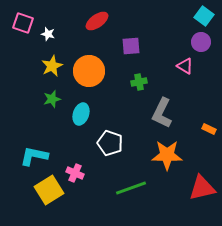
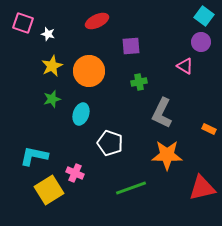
red ellipse: rotated 10 degrees clockwise
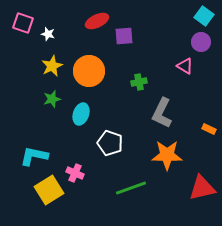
purple square: moved 7 px left, 10 px up
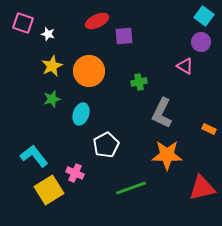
white pentagon: moved 4 px left, 2 px down; rotated 25 degrees clockwise
cyan L-shape: rotated 40 degrees clockwise
